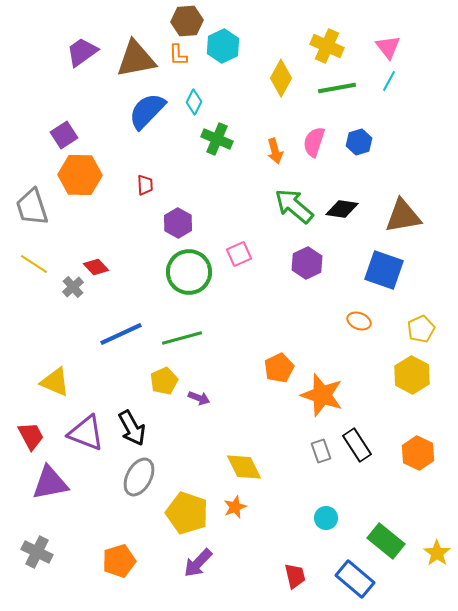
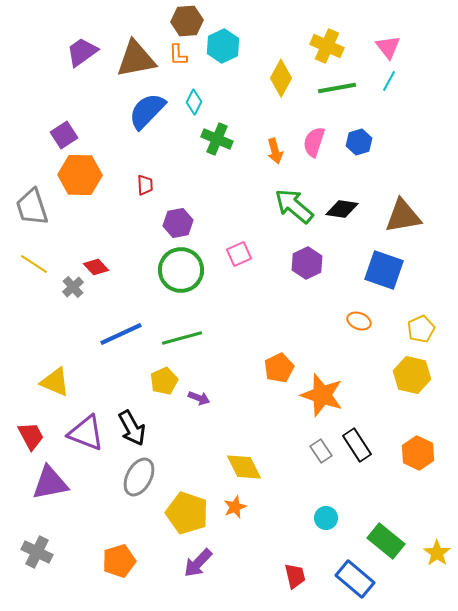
purple hexagon at (178, 223): rotated 20 degrees clockwise
green circle at (189, 272): moved 8 px left, 2 px up
yellow hexagon at (412, 375): rotated 15 degrees counterclockwise
gray rectangle at (321, 451): rotated 15 degrees counterclockwise
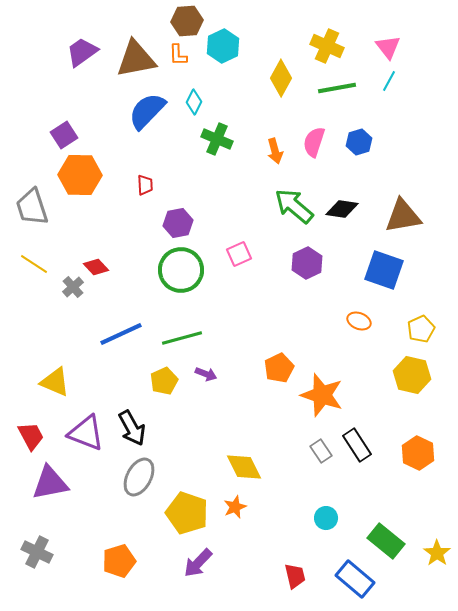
purple arrow at (199, 398): moved 7 px right, 24 px up
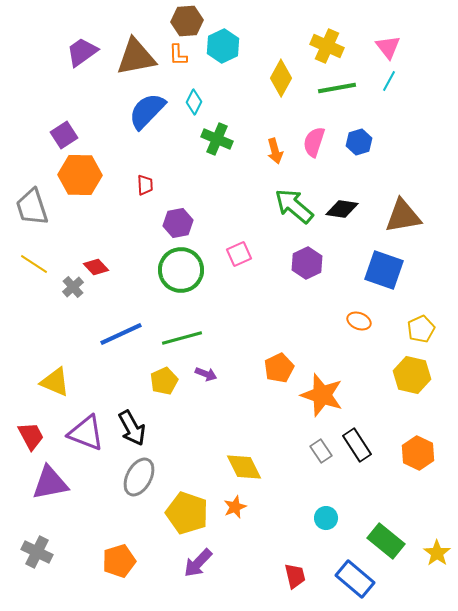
brown triangle at (136, 59): moved 2 px up
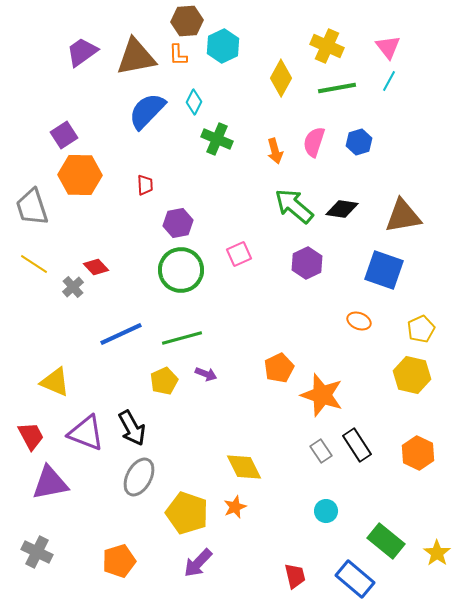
cyan circle at (326, 518): moved 7 px up
